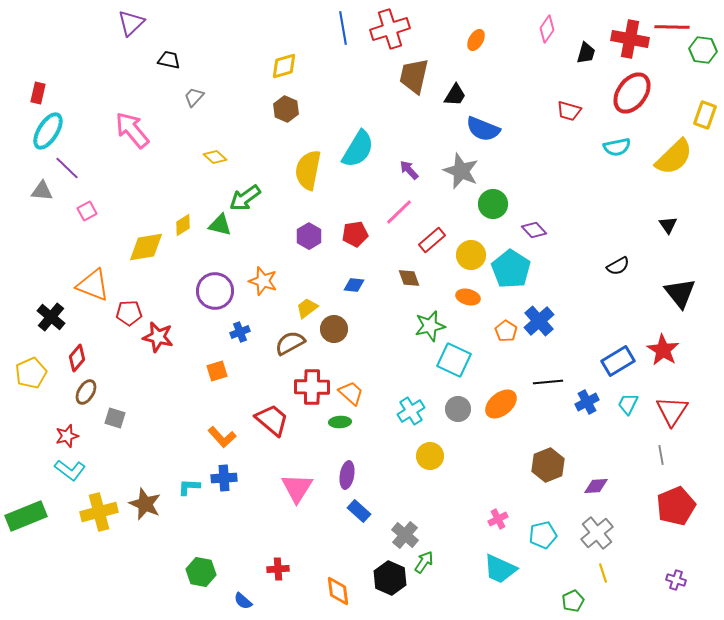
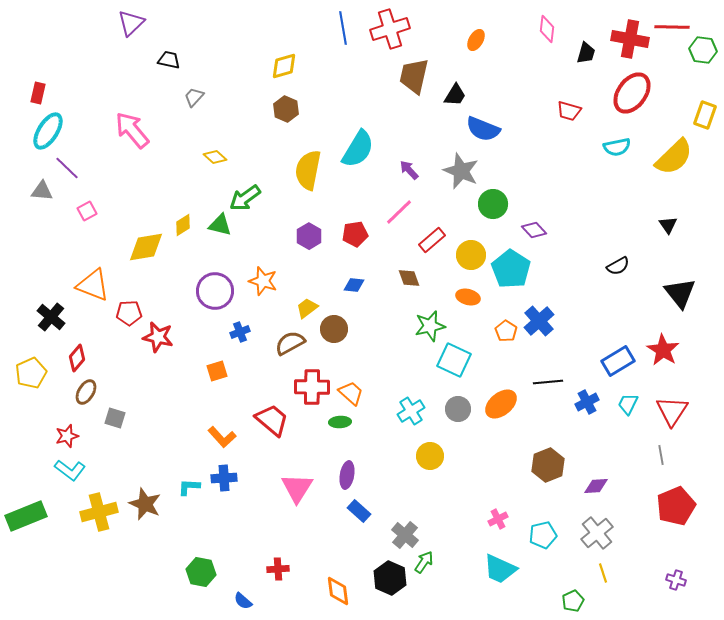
pink diamond at (547, 29): rotated 28 degrees counterclockwise
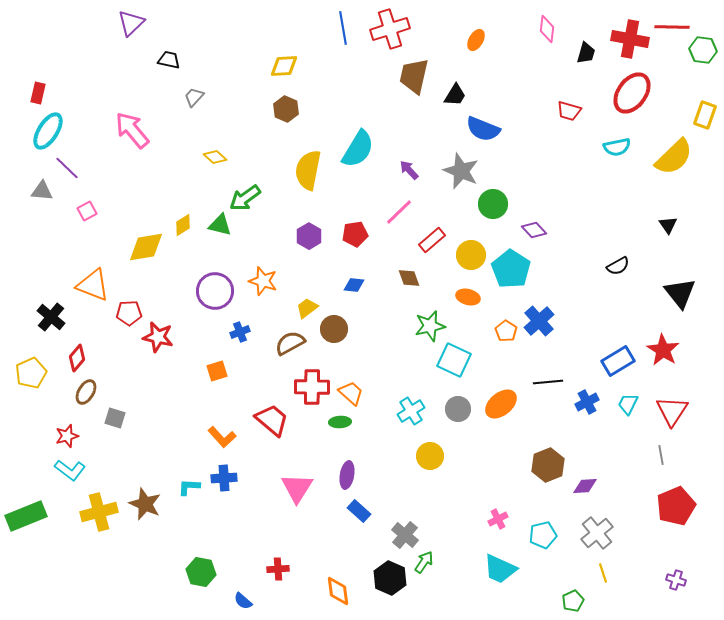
yellow diamond at (284, 66): rotated 12 degrees clockwise
purple diamond at (596, 486): moved 11 px left
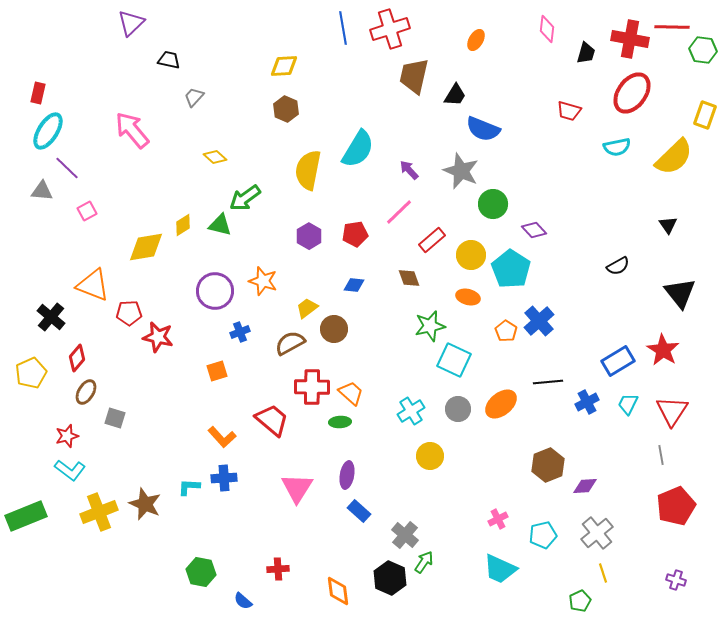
yellow cross at (99, 512): rotated 6 degrees counterclockwise
green pentagon at (573, 601): moved 7 px right
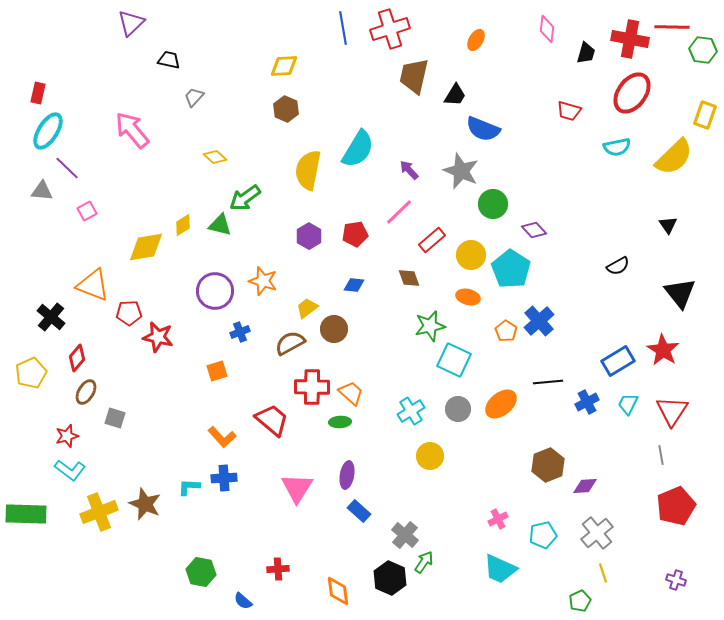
green rectangle at (26, 516): moved 2 px up; rotated 24 degrees clockwise
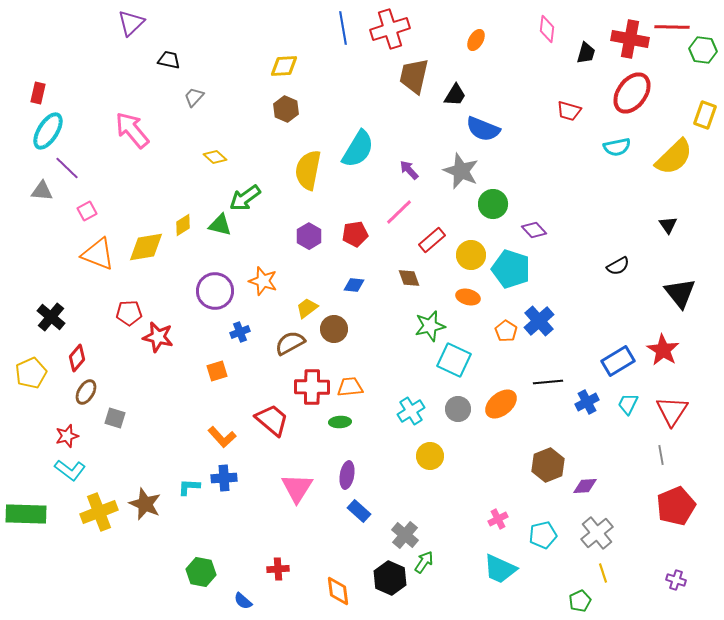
cyan pentagon at (511, 269): rotated 15 degrees counterclockwise
orange triangle at (93, 285): moved 5 px right, 31 px up
orange trapezoid at (351, 393): moved 1 px left, 6 px up; rotated 48 degrees counterclockwise
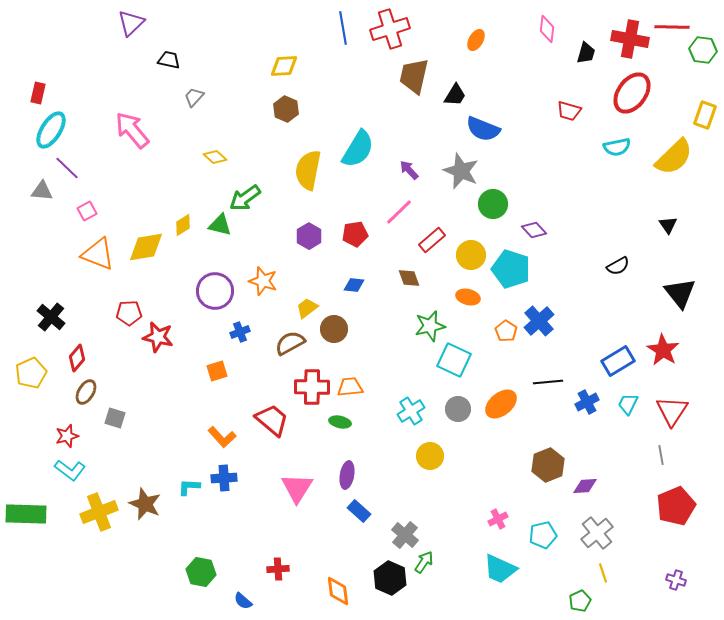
cyan ellipse at (48, 131): moved 3 px right, 1 px up
green ellipse at (340, 422): rotated 15 degrees clockwise
